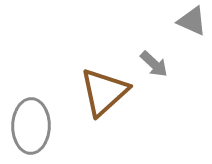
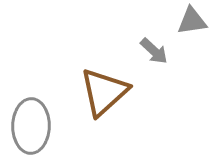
gray triangle: rotated 32 degrees counterclockwise
gray arrow: moved 13 px up
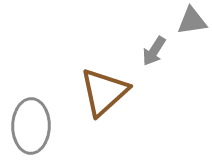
gray arrow: rotated 80 degrees clockwise
